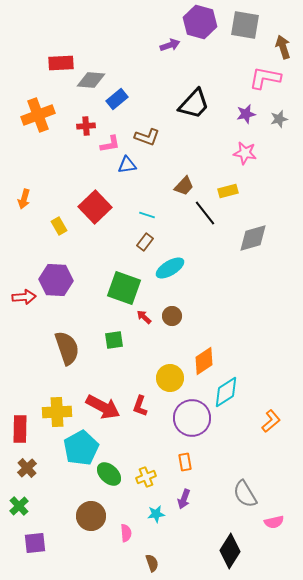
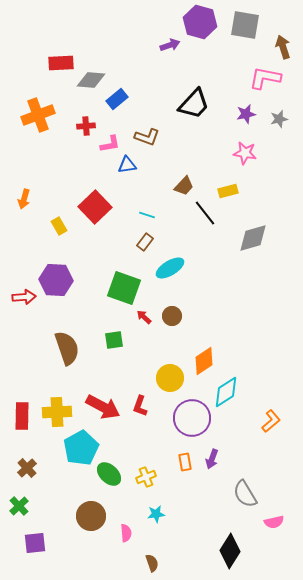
red rectangle at (20, 429): moved 2 px right, 13 px up
purple arrow at (184, 499): moved 28 px right, 40 px up
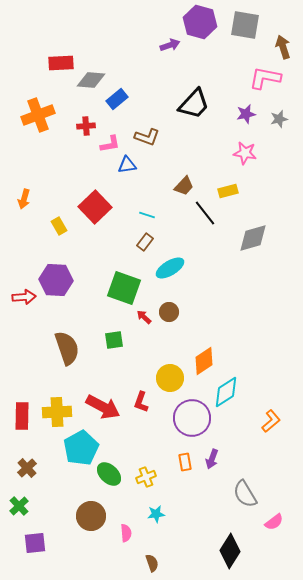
brown circle at (172, 316): moved 3 px left, 4 px up
red L-shape at (140, 406): moved 1 px right, 4 px up
pink semicircle at (274, 522): rotated 24 degrees counterclockwise
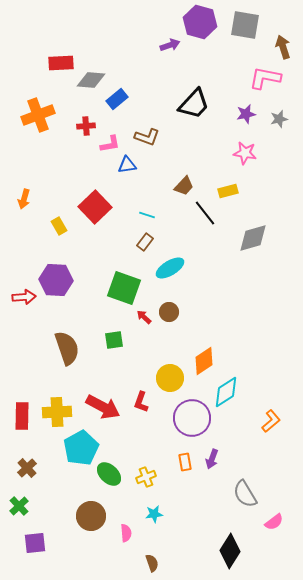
cyan star at (156, 514): moved 2 px left
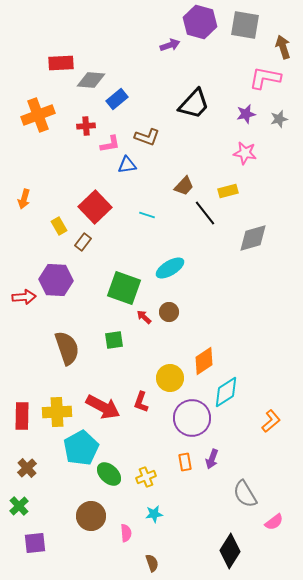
brown rectangle at (145, 242): moved 62 px left
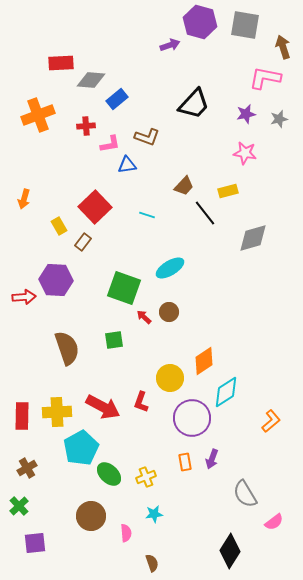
brown cross at (27, 468): rotated 12 degrees clockwise
